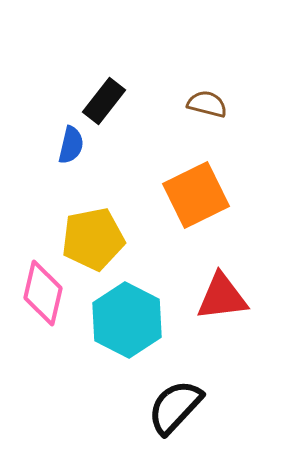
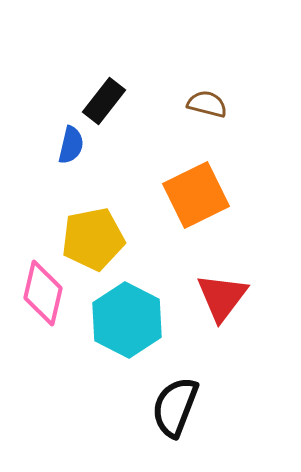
red triangle: rotated 46 degrees counterclockwise
black semicircle: rotated 22 degrees counterclockwise
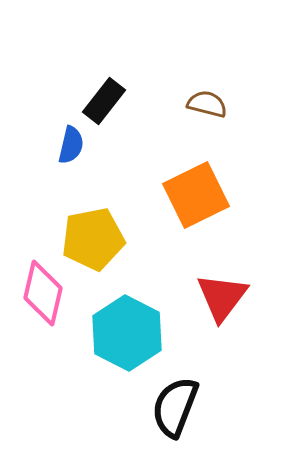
cyan hexagon: moved 13 px down
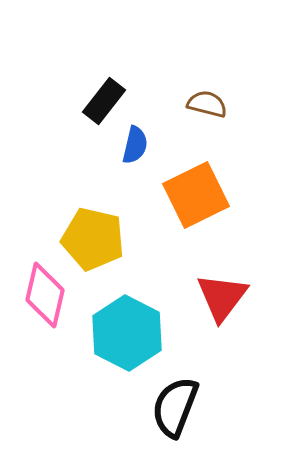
blue semicircle: moved 64 px right
yellow pentagon: rotated 24 degrees clockwise
pink diamond: moved 2 px right, 2 px down
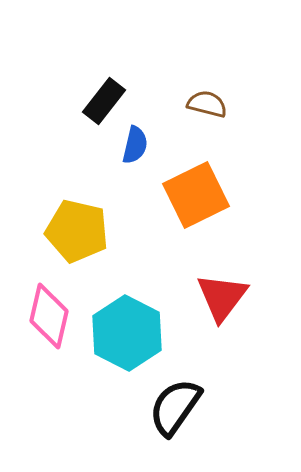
yellow pentagon: moved 16 px left, 8 px up
pink diamond: moved 4 px right, 21 px down
black semicircle: rotated 14 degrees clockwise
